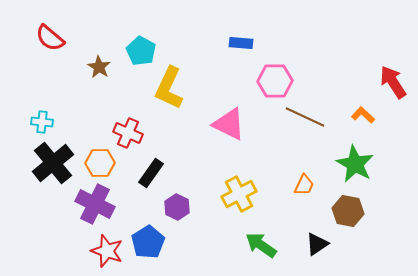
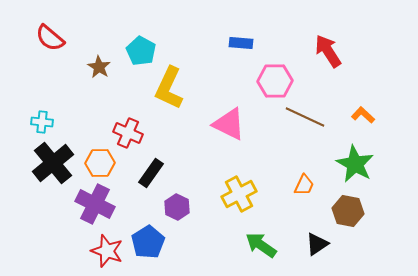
red arrow: moved 65 px left, 31 px up
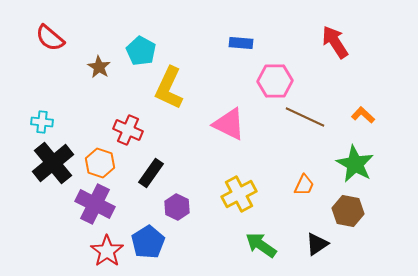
red arrow: moved 7 px right, 9 px up
red cross: moved 3 px up
orange hexagon: rotated 20 degrees clockwise
red star: rotated 16 degrees clockwise
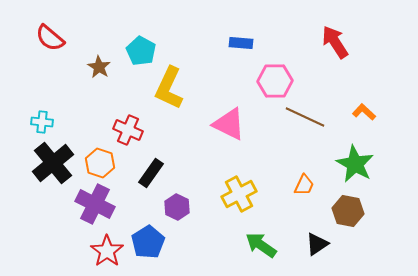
orange L-shape: moved 1 px right, 3 px up
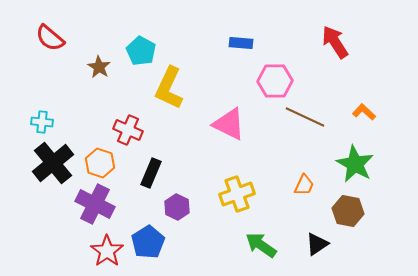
black rectangle: rotated 12 degrees counterclockwise
yellow cross: moved 2 px left; rotated 8 degrees clockwise
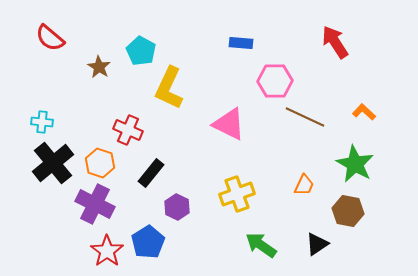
black rectangle: rotated 16 degrees clockwise
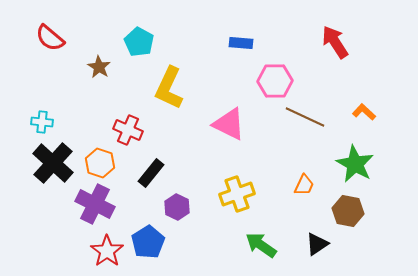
cyan pentagon: moved 2 px left, 9 px up
black cross: rotated 9 degrees counterclockwise
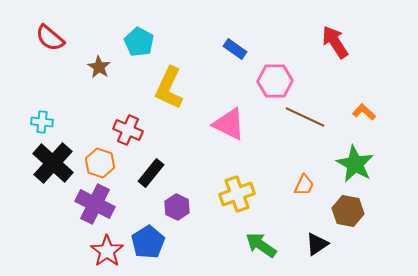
blue rectangle: moved 6 px left, 6 px down; rotated 30 degrees clockwise
